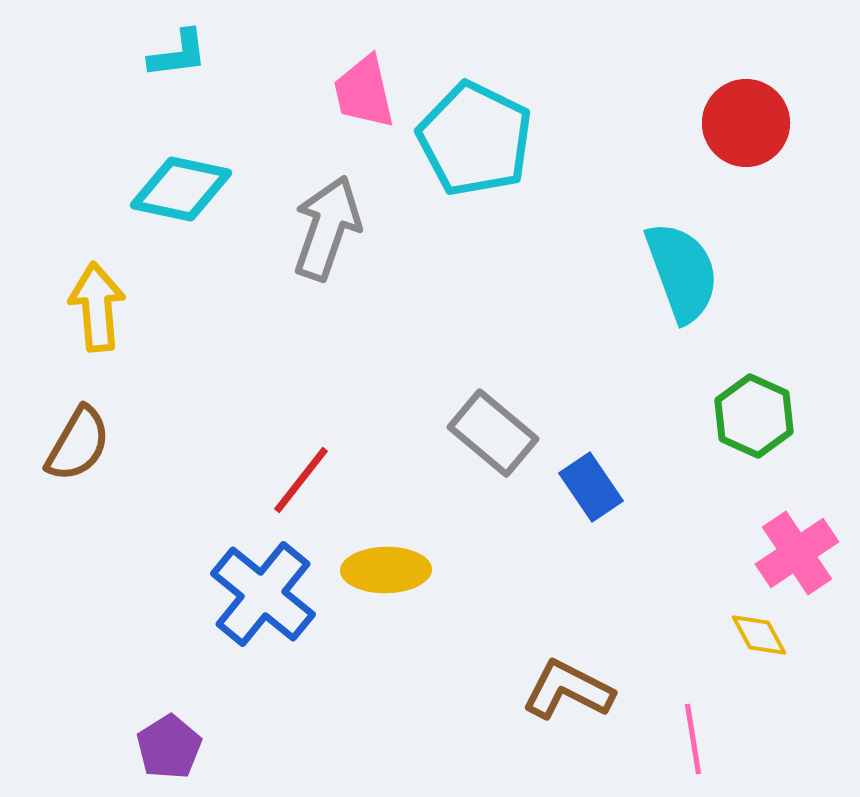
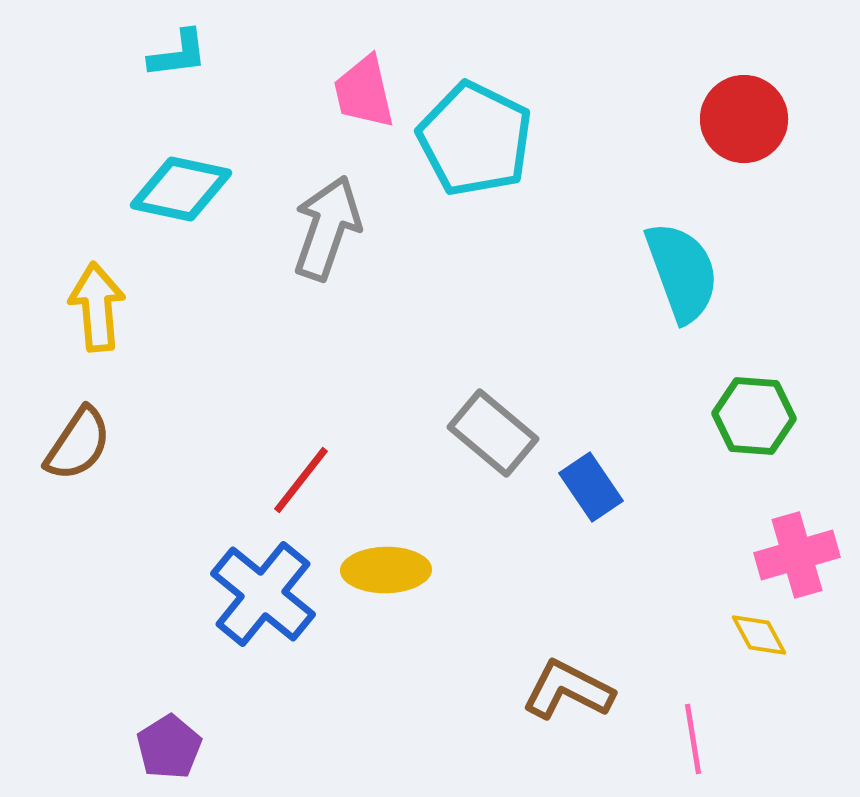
red circle: moved 2 px left, 4 px up
green hexagon: rotated 20 degrees counterclockwise
brown semicircle: rotated 4 degrees clockwise
pink cross: moved 2 px down; rotated 18 degrees clockwise
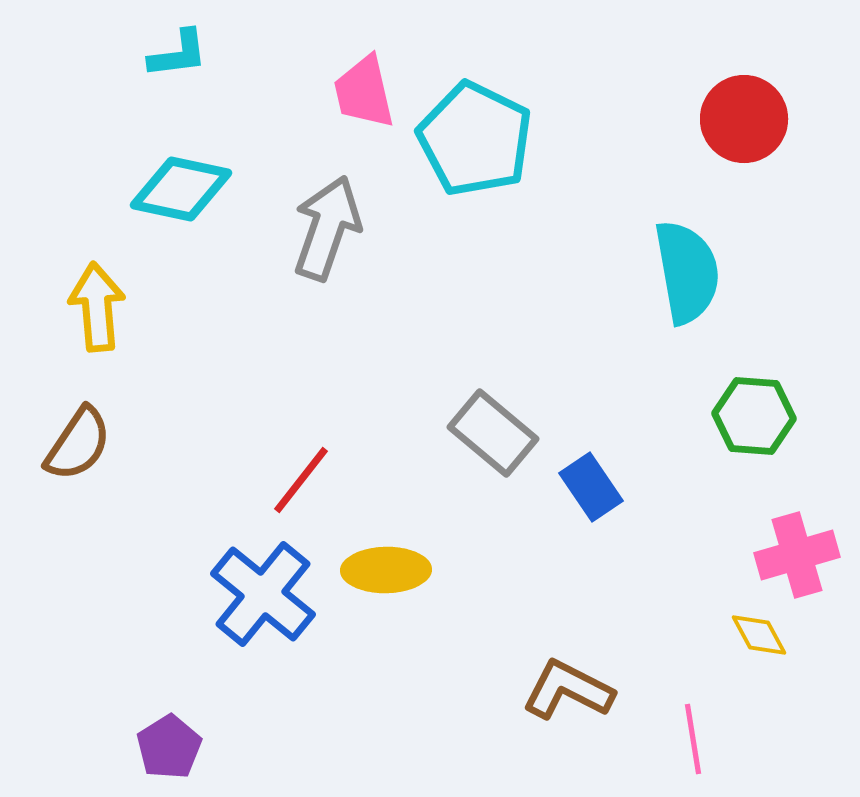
cyan semicircle: moved 5 px right; rotated 10 degrees clockwise
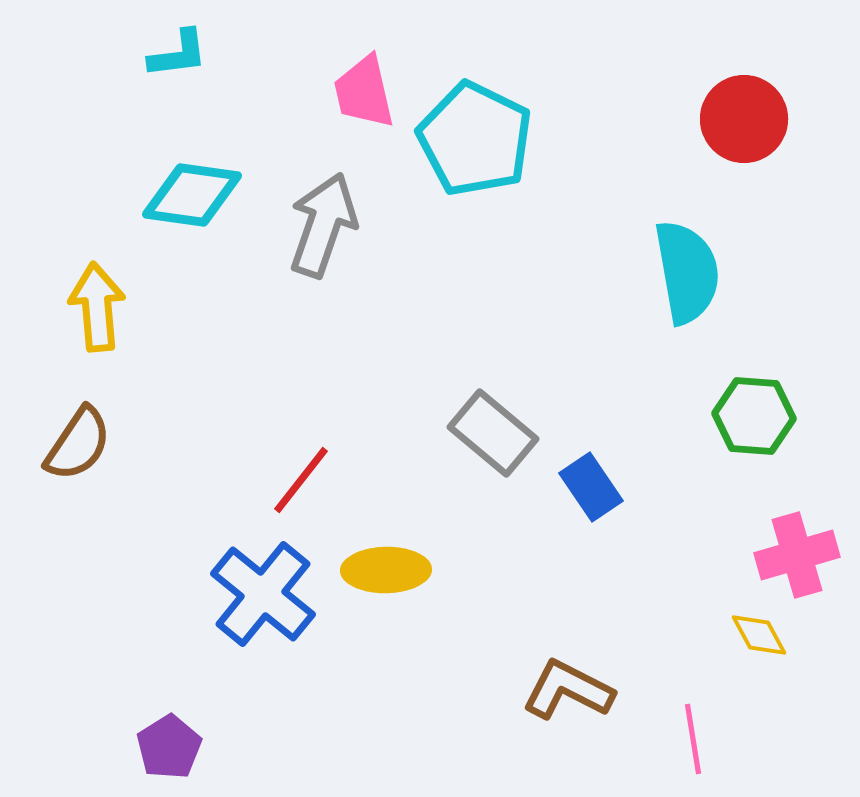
cyan diamond: moved 11 px right, 6 px down; rotated 4 degrees counterclockwise
gray arrow: moved 4 px left, 3 px up
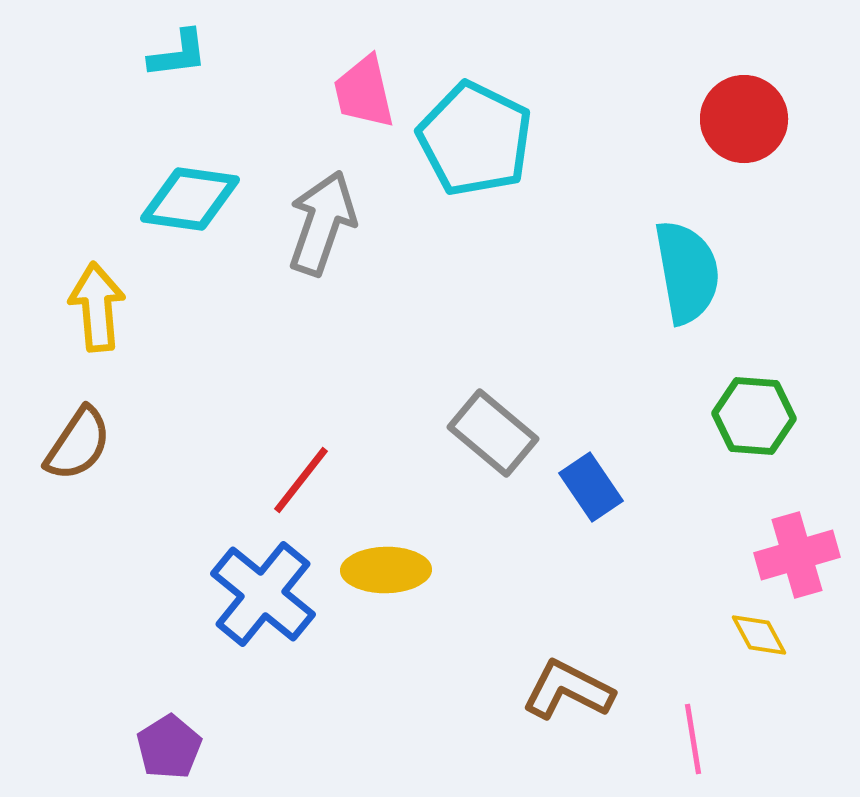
cyan diamond: moved 2 px left, 4 px down
gray arrow: moved 1 px left, 2 px up
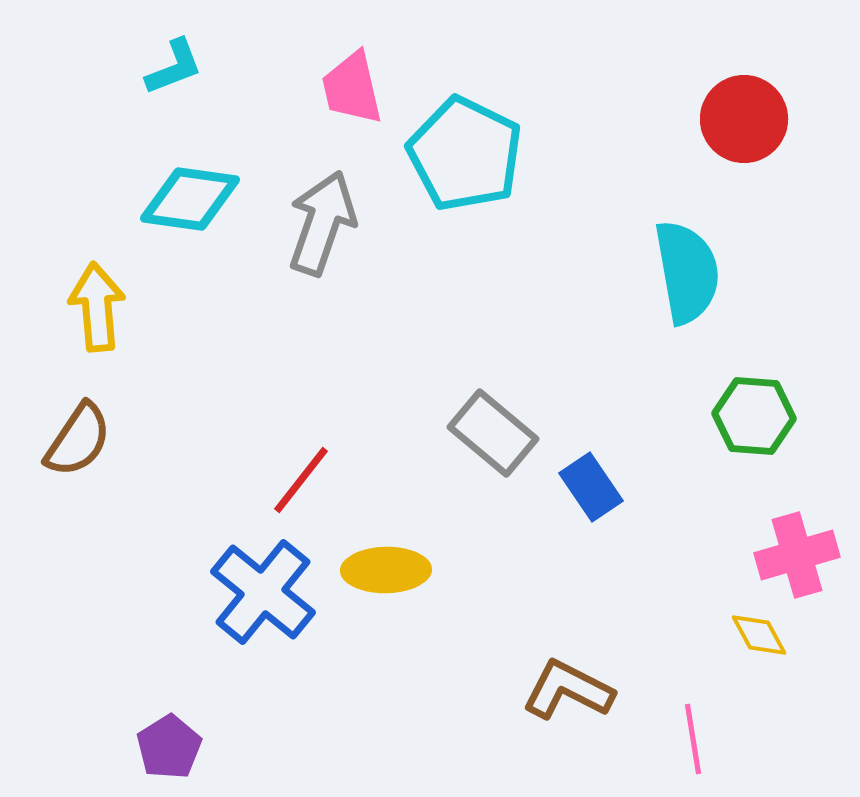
cyan L-shape: moved 4 px left, 13 px down; rotated 14 degrees counterclockwise
pink trapezoid: moved 12 px left, 4 px up
cyan pentagon: moved 10 px left, 15 px down
brown semicircle: moved 4 px up
blue cross: moved 2 px up
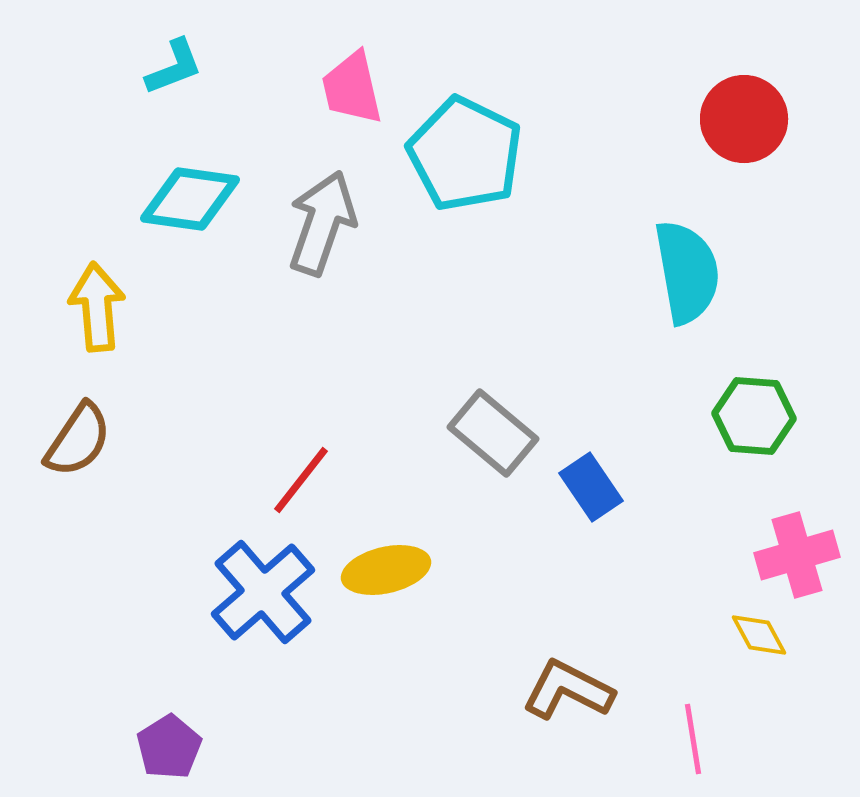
yellow ellipse: rotated 12 degrees counterclockwise
blue cross: rotated 10 degrees clockwise
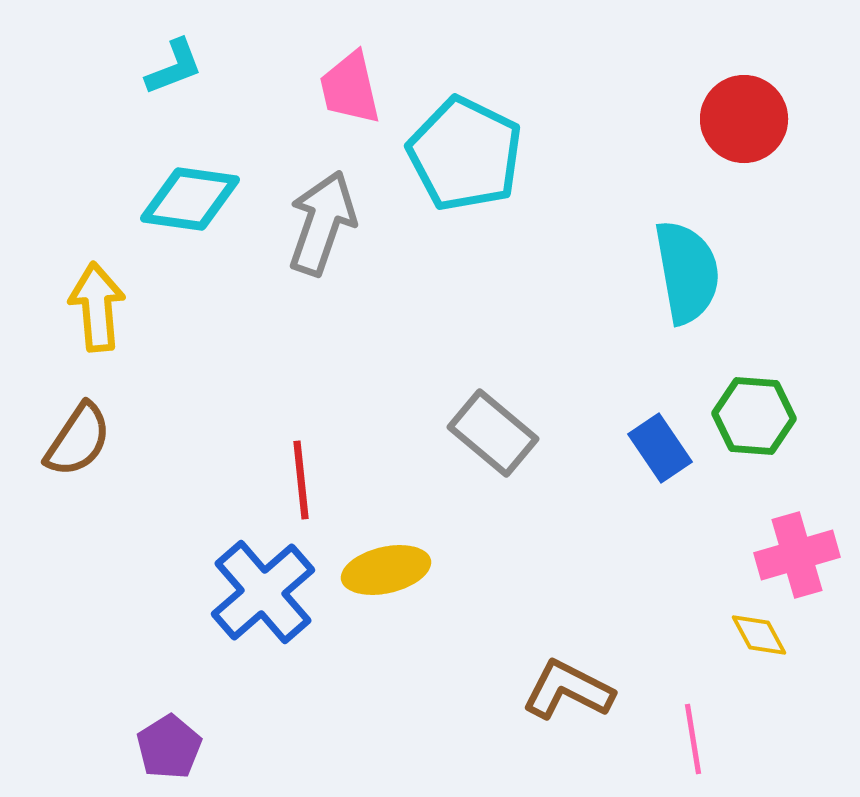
pink trapezoid: moved 2 px left
red line: rotated 44 degrees counterclockwise
blue rectangle: moved 69 px right, 39 px up
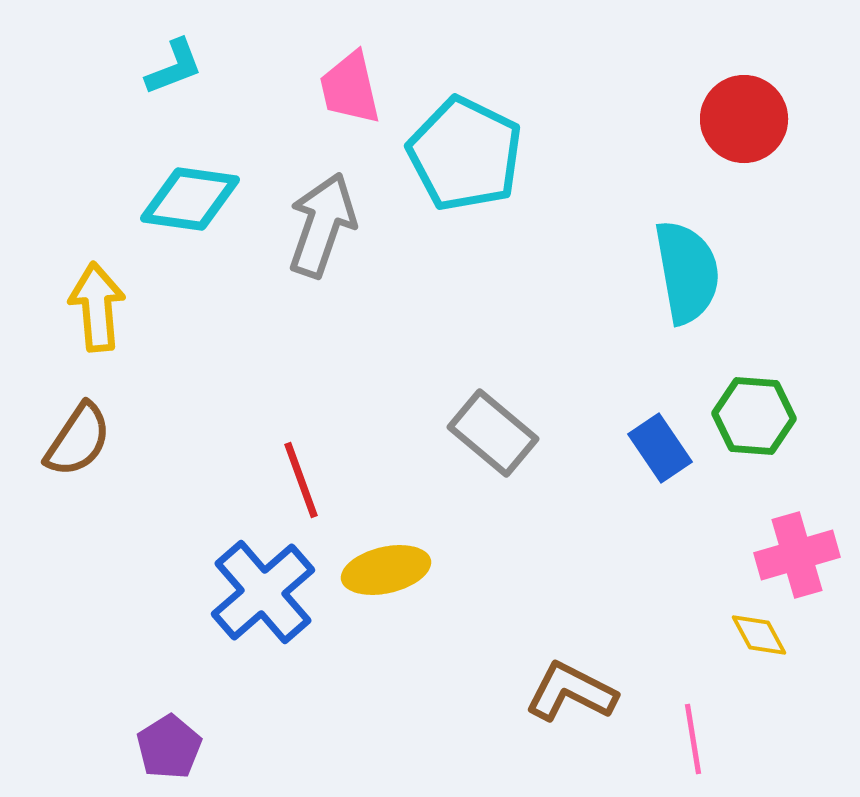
gray arrow: moved 2 px down
red line: rotated 14 degrees counterclockwise
brown L-shape: moved 3 px right, 2 px down
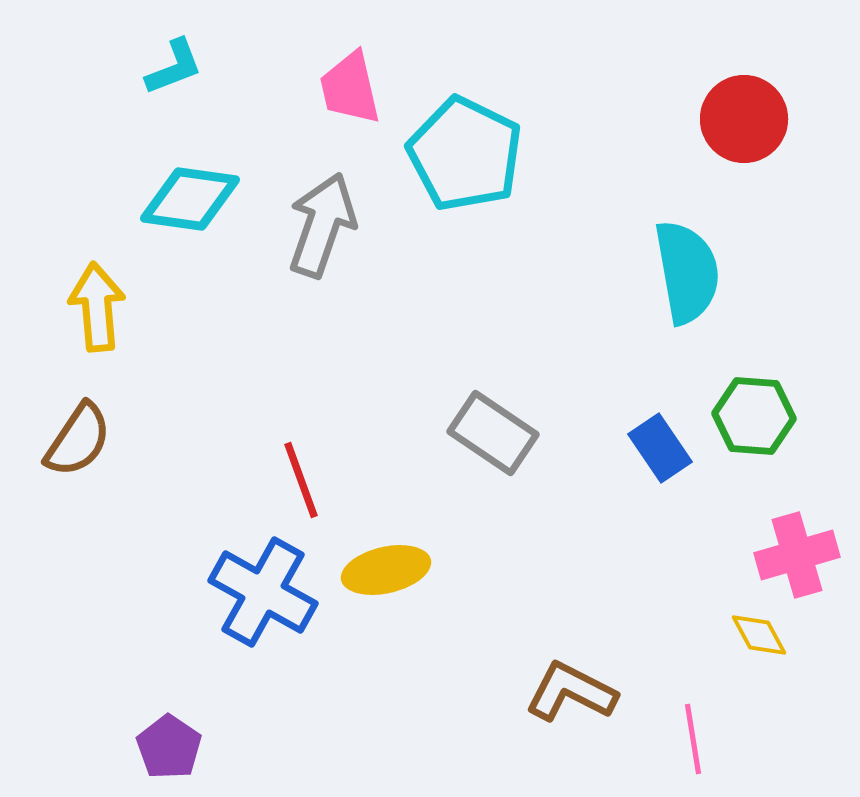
gray rectangle: rotated 6 degrees counterclockwise
blue cross: rotated 20 degrees counterclockwise
purple pentagon: rotated 6 degrees counterclockwise
